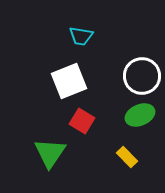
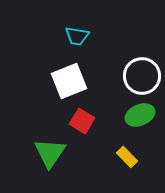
cyan trapezoid: moved 4 px left
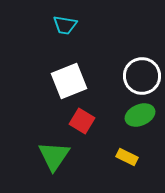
cyan trapezoid: moved 12 px left, 11 px up
green triangle: moved 4 px right, 3 px down
yellow rectangle: rotated 20 degrees counterclockwise
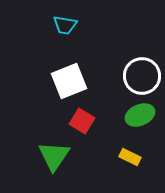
yellow rectangle: moved 3 px right
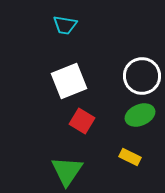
green triangle: moved 13 px right, 15 px down
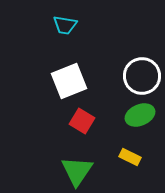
green triangle: moved 10 px right
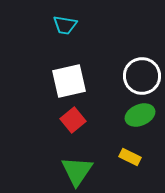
white square: rotated 9 degrees clockwise
red square: moved 9 px left, 1 px up; rotated 20 degrees clockwise
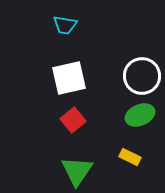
white square: moved 3 px up
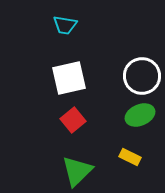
green triangle: rotated 12 degrees clockwise
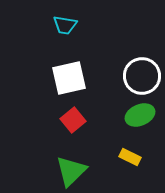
green triangle: moved 6 px left
